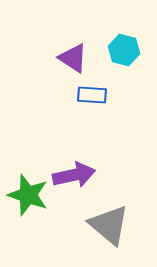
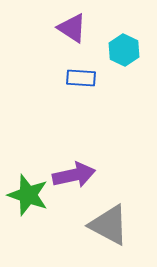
cyan hexagon: rotated 12 degrees clockwise
purple triangle: moved 1 px left, 30 px up
blue rectangle: moved 11 px left, 17 px up
gray triangle: rotated 12 degrees counterclockwise
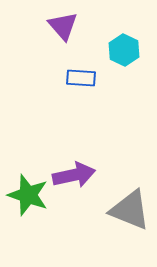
purple triangle: moved 9 px left, 2 px up; rotated 16 degrees clockwise
gray triangle: moved 21 px right, 15 px up; rotated 6 degrees counterclockwise
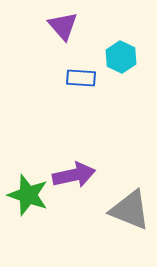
cyan hexagon: moved 3 px left, 7 px down
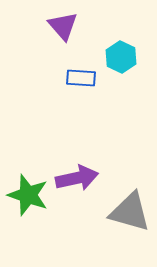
purple arrow: moved 3 px right, 3 px down
gray triangle: moved 2 px down; rotated 6 degrees counterclockwise
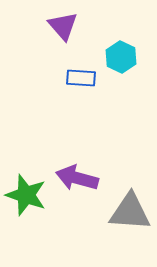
purple arrow: rotated 153 degrees counterclockwise
green star: moved 2 px left
gray triangle: rotated 12 degrees counterclockwise
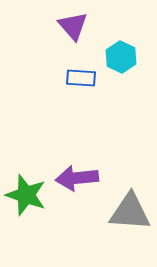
purple triangle: moved 10 px right
purple arrow: rotated 21 degrees counterclockwise
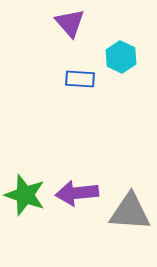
purple triangle: moved 3 px left, 3 px up
blue rectangle: moved 1 px left, 1 px down
purple arrow: moved 15 px down
green star: moved 1 px left
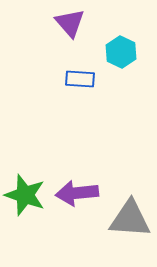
cyan hexagon: moved 5 px up
gray triangle: moved 7 px down
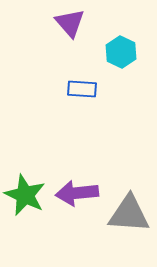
blue rectangle: moved 2 px right, 10 px down
green star: rotated 6 degrees clockwise
gray triangle: moved 1 px left, 5 px up
